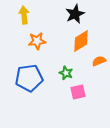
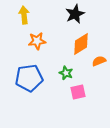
orange diamond: moved 3 px down
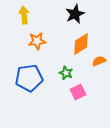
pink square: rotated 14 degrees counterclockwise
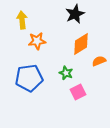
yellow arrow: moved 2 px left, 5 px down
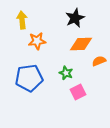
black star: moved 4 px down
orange diamond: rotated 30 degrees clockwise
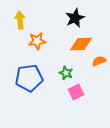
yellow arrow: moved 2 px left
pink square: moved 2 px left
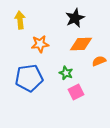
orange star: moved 3 px right, 3 px down
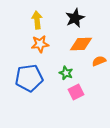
yellow arrow: moved 17 px right
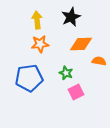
black star: moved 4 px left, 1 px up
orange semicircle: rotated 32 degrees clockwise
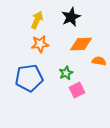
yellow arrow: rotated 30 degrees clockwise
green star: rotated 24 degrees clockwise
pink square: moved 1 px right, 2 px up
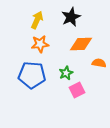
orange semicircle: moved 2 px down
blue pentagon: moved 3 px right, 3 px up; rotated 12 degrees clockwise
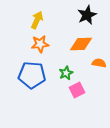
black star: moved 16 px right, 2 px up
